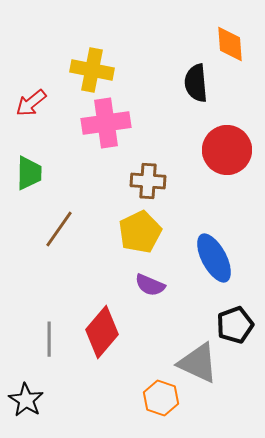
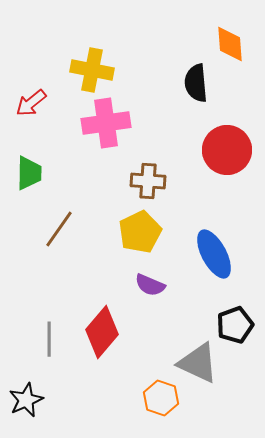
blue ellipse: moved 4 px up
black star: rotated 16 degrees clockwise
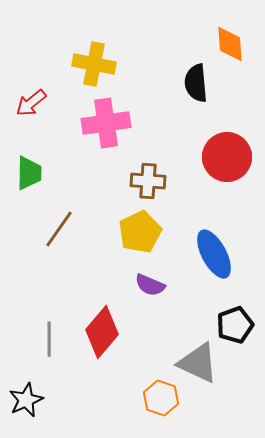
yellow cross: moved 2 px right, 6 px up
red circle: moved 7 px down
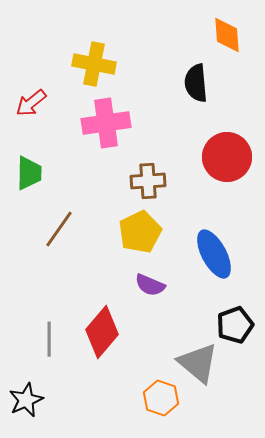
orange diamond: moved 3 px left, 9 px up
brown cross: rotated 8 degrees counterclockwise
gray triangle: rotated 15 degrees clockwise
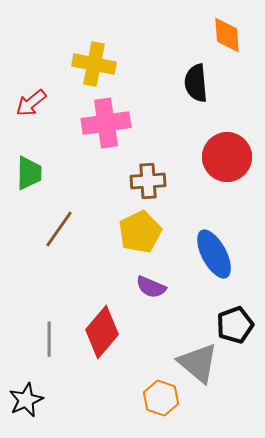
purple semicircle: moved 1 px right, 2 px down
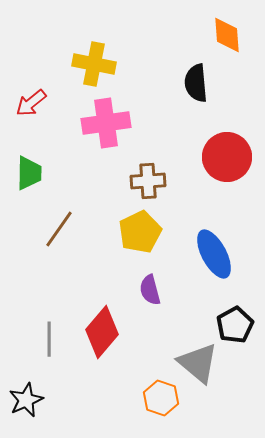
purple semicircle: moved 1 px left, 3 px down; rotated 52 degrees clockwise
black pentagon: rotated 9 degrees counterclockwise
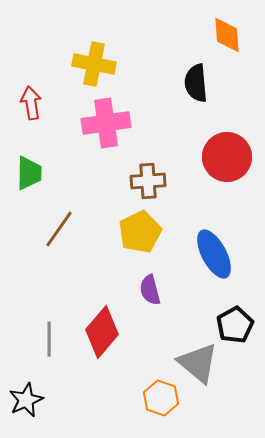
red arrow: rotated 120 degrees clockwise
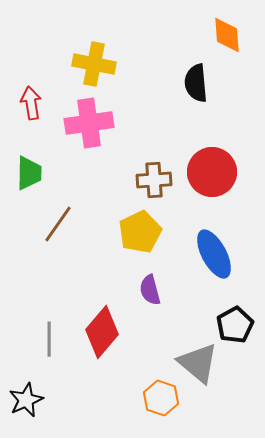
pink cross: moved 17 px left
red circle: moved 15 px left, 15 px down
brown cross: moved 6 px right, 1 px up
brown line: moved 1 px left, 5 px up
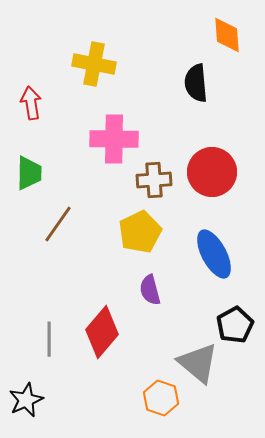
pink cross: moved 25 px right, 16 px down; rotated 9 degrees clockwise
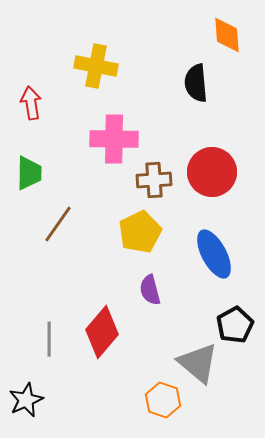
yellow cross: moved 2 px right, 2 px down
orange hexagon: moved 2 px right, 2 px down
